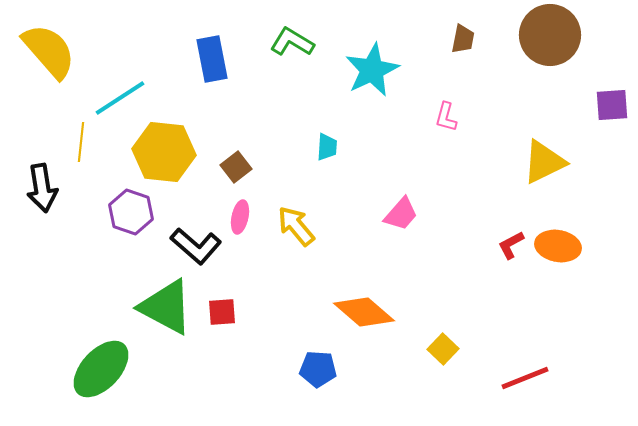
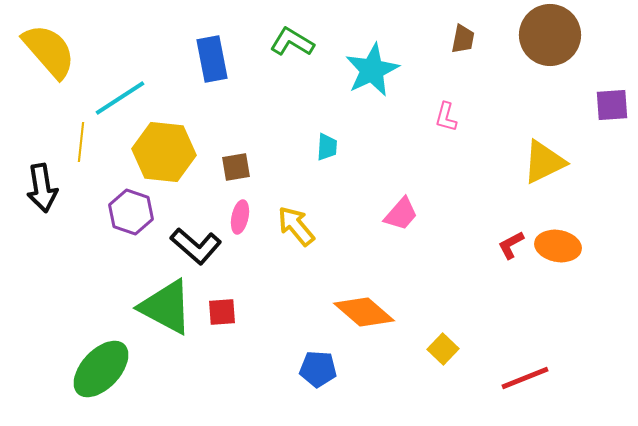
brown square: rotated 28 degrees clockwise
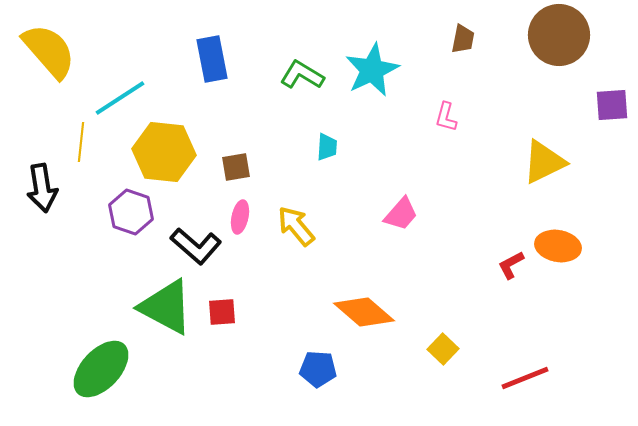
brown circle: moved 9 px right
green L-shape: moved 10 px right, 33 px down
red L-shape: moved 20 px down
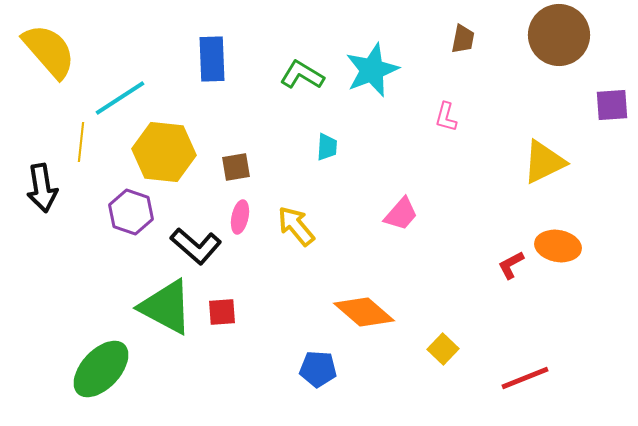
blue rectangle: rotated 9 degrees clockwise
cyan star: rotated 4 degrees clockwise
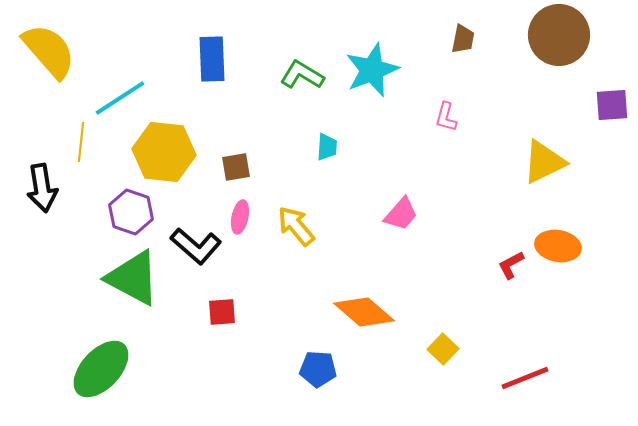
green triangle: moved 33 px left, 29 px up
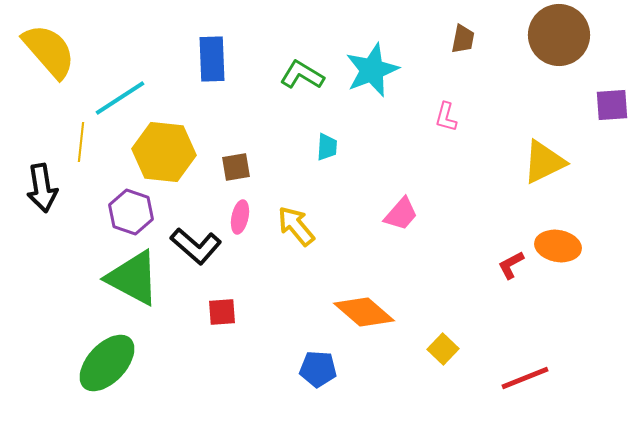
green ellipse: moved 6 px right, 6 px up
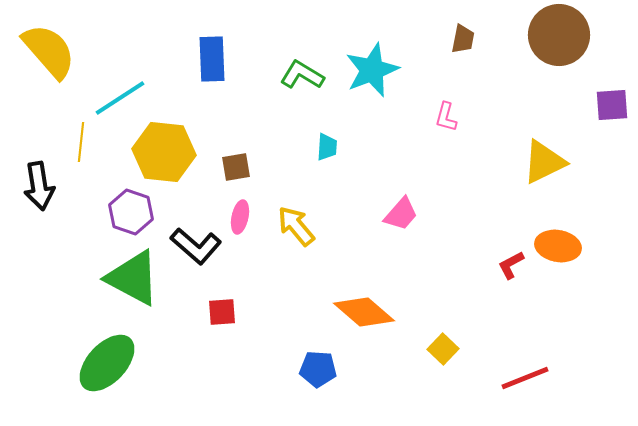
black arrow: moved 3 px left, 2 px up
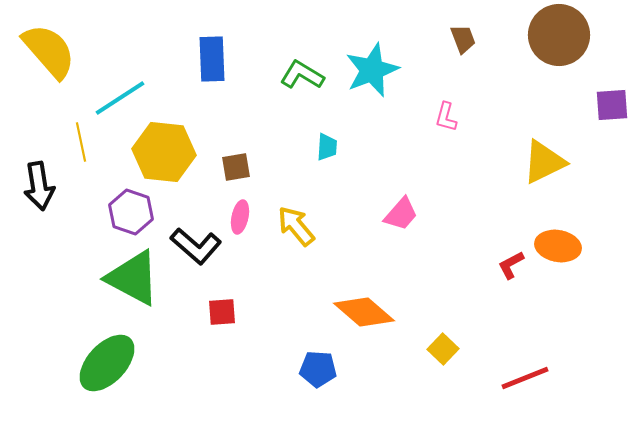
brown trapezoid: rotated 32 degrees counterclockwise
yellow line: rotated 18 degrees counterclockwise
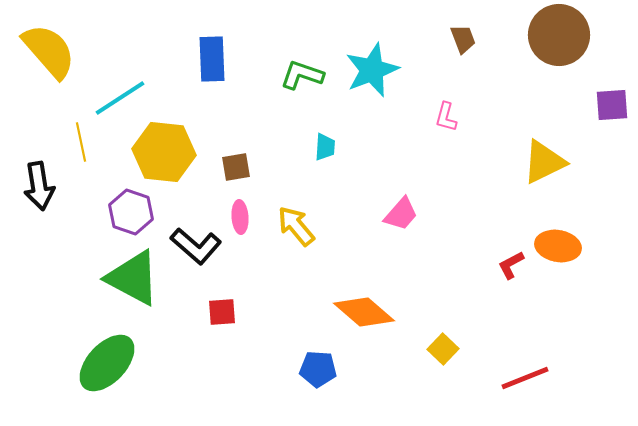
green L-shape: rotated 12 degrees counterclockwise
cyan trapezoid: moved 2 px left
pink ellipse: rotated 16 degrees counterclockwise
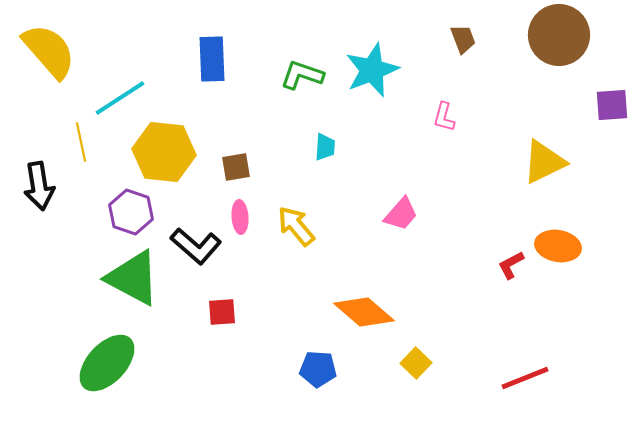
pink L-shape: moved 2 px left
yellow square: moved 27 px left, 14 px down
